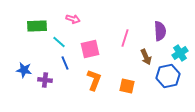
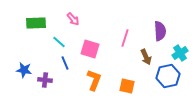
pink arrow: rotated 32 degrees clockwise
green rectangle: moved 1 px left, 3 px up
pink square: rotated 30 degrees clockwise
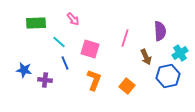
orange square: rotated 28 degrees clockwise
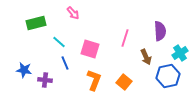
pink arrow: moved 6 px up
green rectangle: rotated 12 degrees counterclockwise
orange square: moved 3 px left, 4 px up
